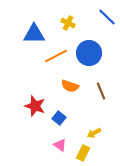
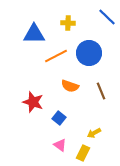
yellow cross: rotated 24 degrees counterclockwise
red star: moved 2 px left, 4 px up
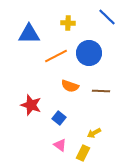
blue triangle: moved 5 px left
brown line: rotated 66 degrees counterclockwise
red star: moved 2 px left, 3 px down
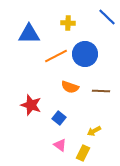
blue circle: moved 4 px left, 1 px down
orange semicircle: moved 1 px down
yellow arrow: moved 2 px up
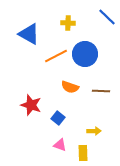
blue triangle: rotated 30 degrees clockwise
blue square: moved 1 px left
yellow arrow: rotated 152 degrees counterclockwise
pink triangle: rotated 16 degrees counterclockwise
yellow rectangle: rotated 28 degrees counterclockwise
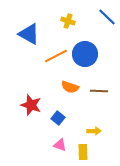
yellow cross: moved 2 px up; rotated 16 degrees clockwise
brown line: moved 2 px left
yellow rectangle: moved 1 px up
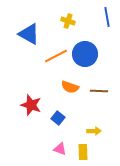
blue line: rotated 36 degrees clockwise
pink triangle: moved 4 px down
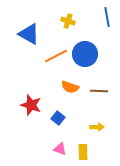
yellow arrow: moved 3 px right, 4 px up
